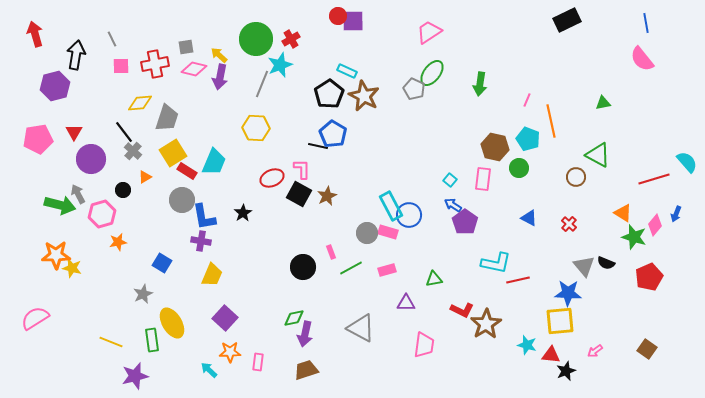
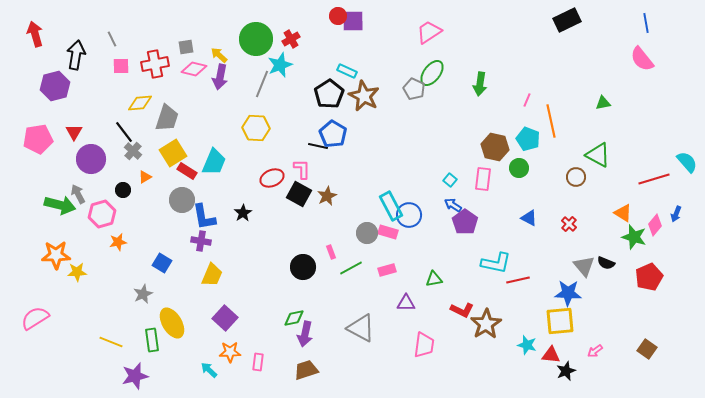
yellow star at (72, 268): moved 5 px right, 4 px down; rotated 18 degrees counterclockwise
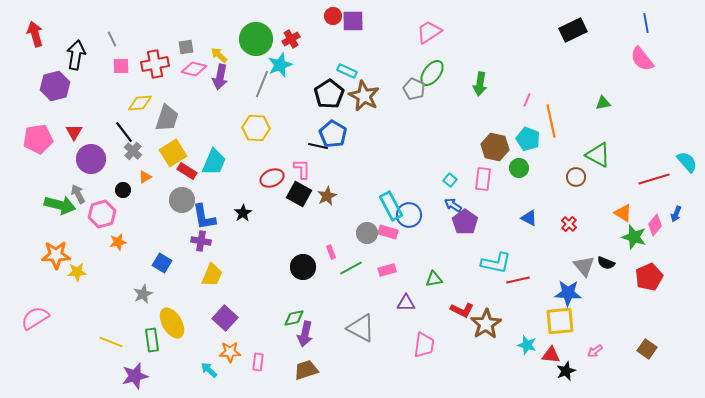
red circle at (338, 16): moved 5 px left
black rectangle at (567, 20): moved 6 px right, 10 px down
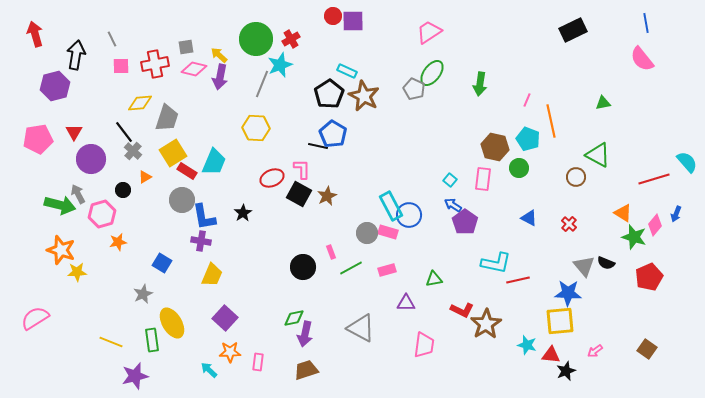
orange star at (56, 255): moved 5 px right, 5 px up; rotated 20 degrees clockwise
